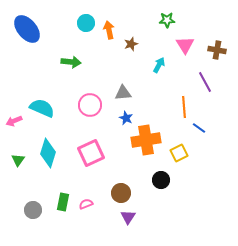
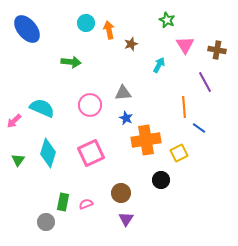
green star: rotated 28 degrees clockwise
pink arrow: rotated 21 degrees counterclockwise
gray circle: moved 13 px right, 12 px down
purple triangle: moved 2 px left, 2 px down
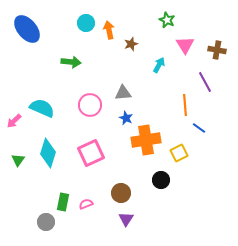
orange line: moved 1 px right, 2 px up
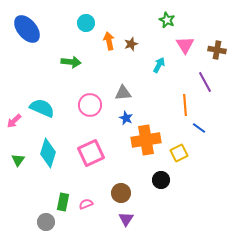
orange arrow: moved 11 px down
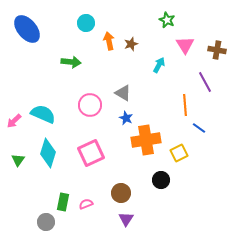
gray triangle: rotated 36 degrees clockwise
cyan semicircle: moved 1 px right, 6 px down
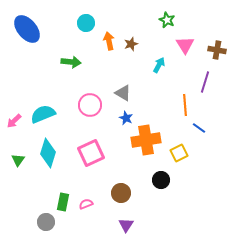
purple line: rotated 45 degrees clockwise
cyan semicircle: rotated 45 degrees counterclockwise
purple triangle: moved 6 px down
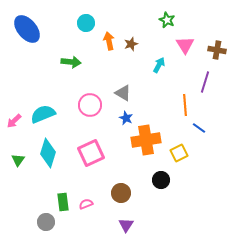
green rectangle: rotated 18 degrees counterclockwise
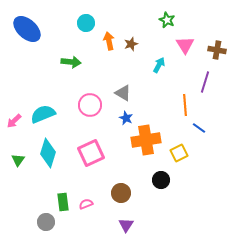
blue ellipse: rotated 8 degrees counterclockwise
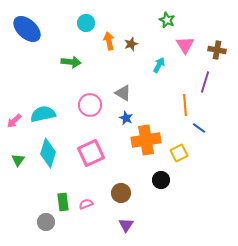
cyan semicircle: rotated 10 degrees clockwise
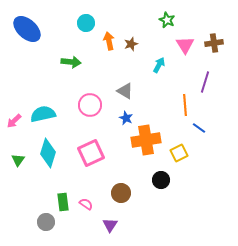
brown cross: moved 3 px left, 7 px up; rotated 18 degrees counterclockwise
gray triangle: moved 2 px right, 2 px up
pink semicircle: rotated 56 degrees clockwise
purple triangle: moved 16 px left
